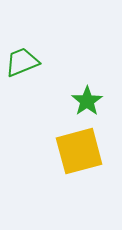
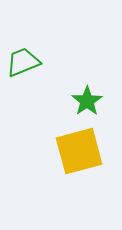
green trapezoid: moved 1 px right
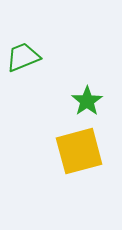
green trapezoid: moved 5 px up
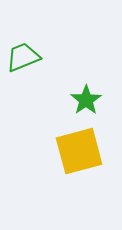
green star: moved 1 px left, 1 px up
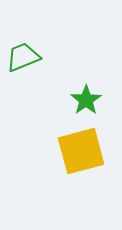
yellow square: moved 2 px right
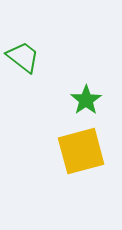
green trapezoid: rotated 60 degrees clockwise
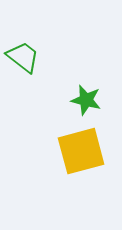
green star: rotated 24 degrees counterclockwise
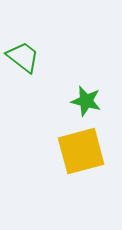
green star: moved 1 px down
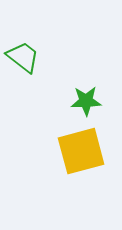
green star: rotated 16 degrees counterclockwise
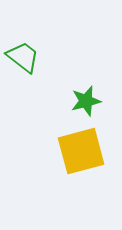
green star: rotated 12 degrees counterclockwise
